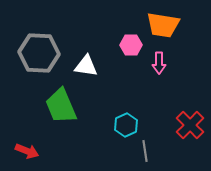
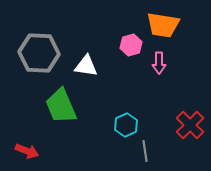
pink hexagon: rotated 15 degrees counterclockwise
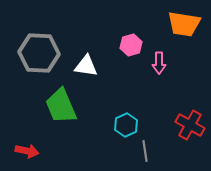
orange trapezoid: moved 21 px right, 1 px up
red cross: rotated 16 degrees counterclockwise
red arrow: rotated 10 degrees counterclockwise
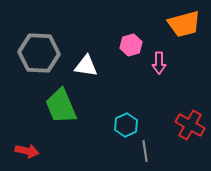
orange trapezoid: rotated 24 degrees counterclockwise
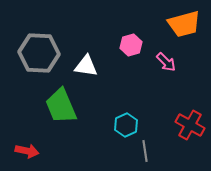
pink arrow: moved 7 px right, 1 px up; rotated 45 degrees counterclockwise
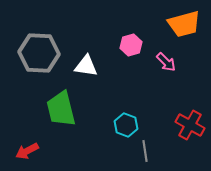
green trapezoid: moved 3 px down; rotated 9 degrees clockwise
cyan hexagon: rotated 15 degrees counterclockwise
red arrow: rotated 140 degrees clockwise
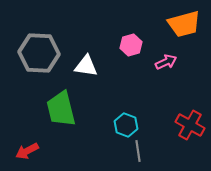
pink arrow: rotated 70 degrees counterclockwise
gray line: moved 7 px left
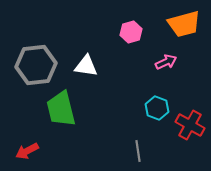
pink hexagon: moved 13 px up
gray hexagon: moved 3 px left, 12 px down; rotated 9 degrees counterclockwise
cyan hexagon: moved 31 px right, 17 px up
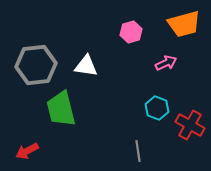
pink arrow: moved 1 px down
